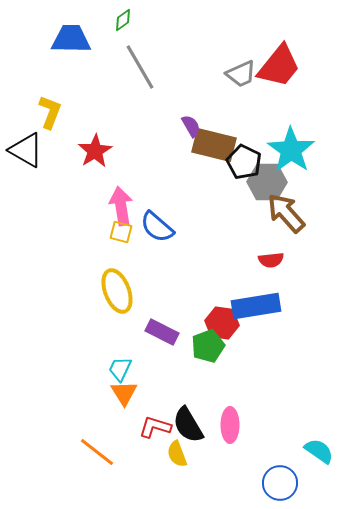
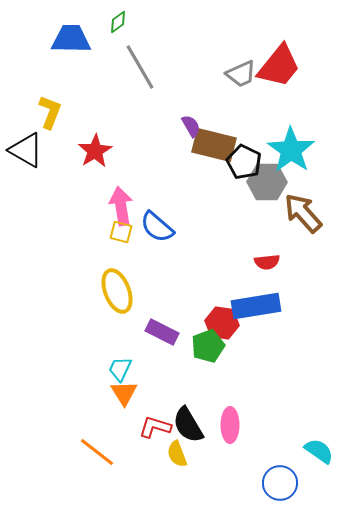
green diamond: moved 5 px left, 2 px down
brown arrow: moved 17 px right
red semicircle: moved 4 px left, 2 px down
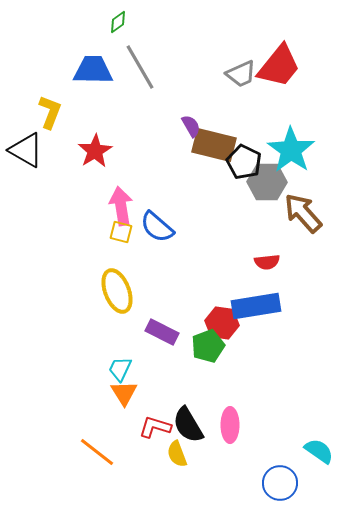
blue trapezoid: moved 22 px right, 31 px down
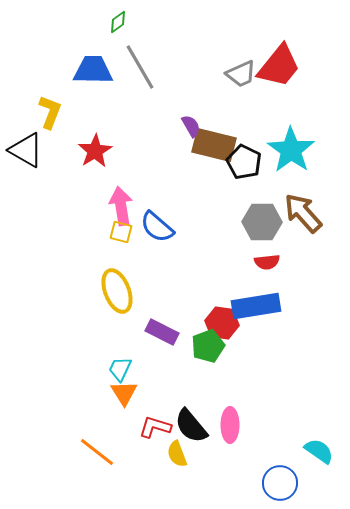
gray hexagon: moved 5 px left, 40 px down
black semicircle: moved 3 px right, 1 px down; rotated 9 degrees counterclockwise
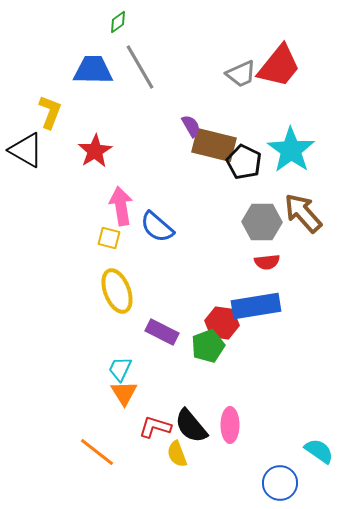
yellow square: moved 12 px left, 6 px down
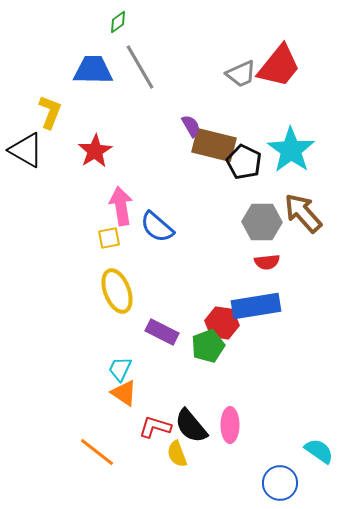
yellow square: rotated 25 degrees counterclockwise
orange triangle: rotated 24 degrees counterclockwise
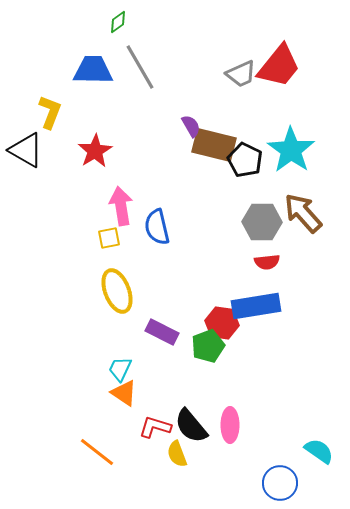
black pentagon: moved 1 px right, 2 px up
blue semicircle: rotated 36 degrees clockwise
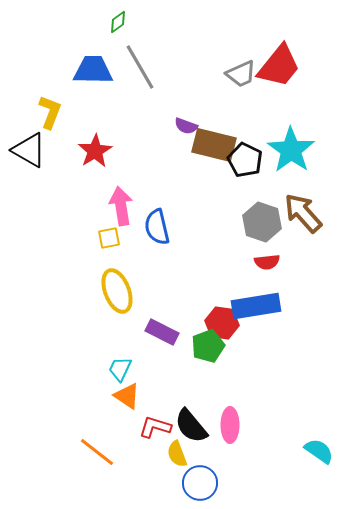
purple semicircle: moved 5 px left; rotated 140 degrees clockwise
black triangle: moved 3 px right
gray hexagon: rotated 18 degrees clockwise
orange triangle: moved 3 px right, 3 px down
blue circle: moved 80 px left
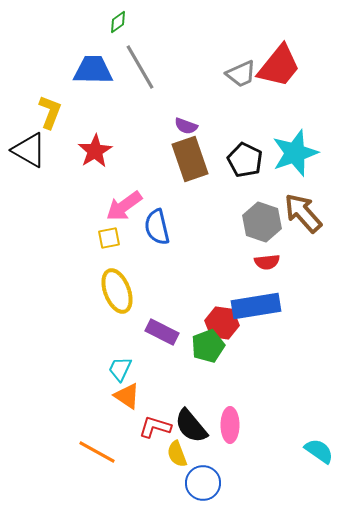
brown rectangle: moved 24 px left, 14 px down; rotated 57 degrees clockwise
cyan star: moved 4 px right, 3 px down; rotated 18 degrees clockwise
pink arrow: moved 3 px right; rotated 117 degrees counterclockwise
orange line: rotated 9 degrees counterclockwise
blue circle: moved 3 px right
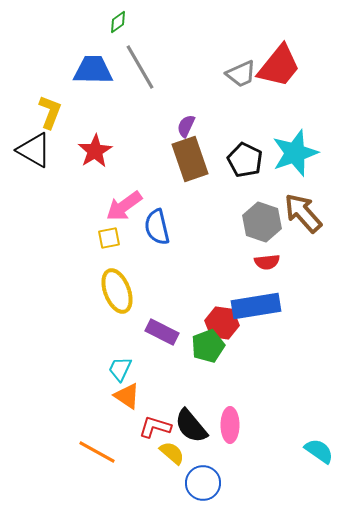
purple semicircle: rotated 95 degrees clockwise
black triangle: moved 5 px right
yellow semicircle: moved 5 px left, 1 px up; rotated 152 degrees clockwise
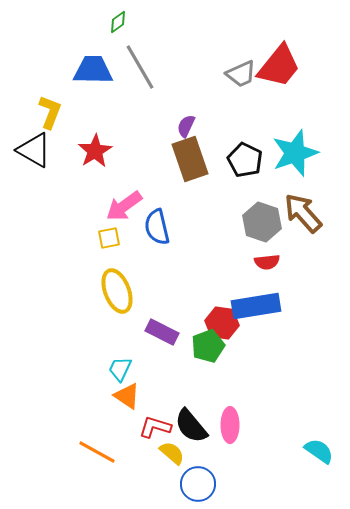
blue circle: moved 5 px left, 1 px down
